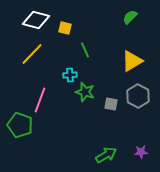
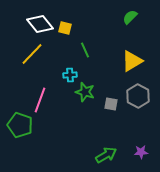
white diamond: moved 4 px right, 4 px down; rotated 36 degrees clockwise
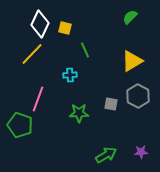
white diamond: rotated 64 degrees clockwise
green star: moved 6 px left, 21 px down; rotated 18 degrees counterclockwise
pink line: moved 2 px left, 1 px up
